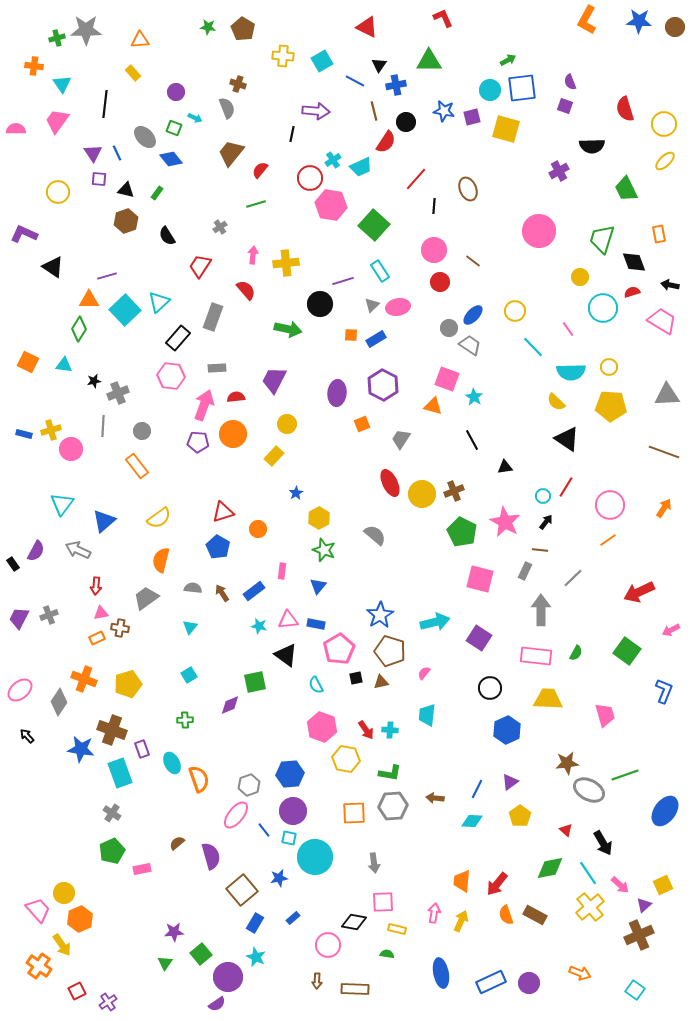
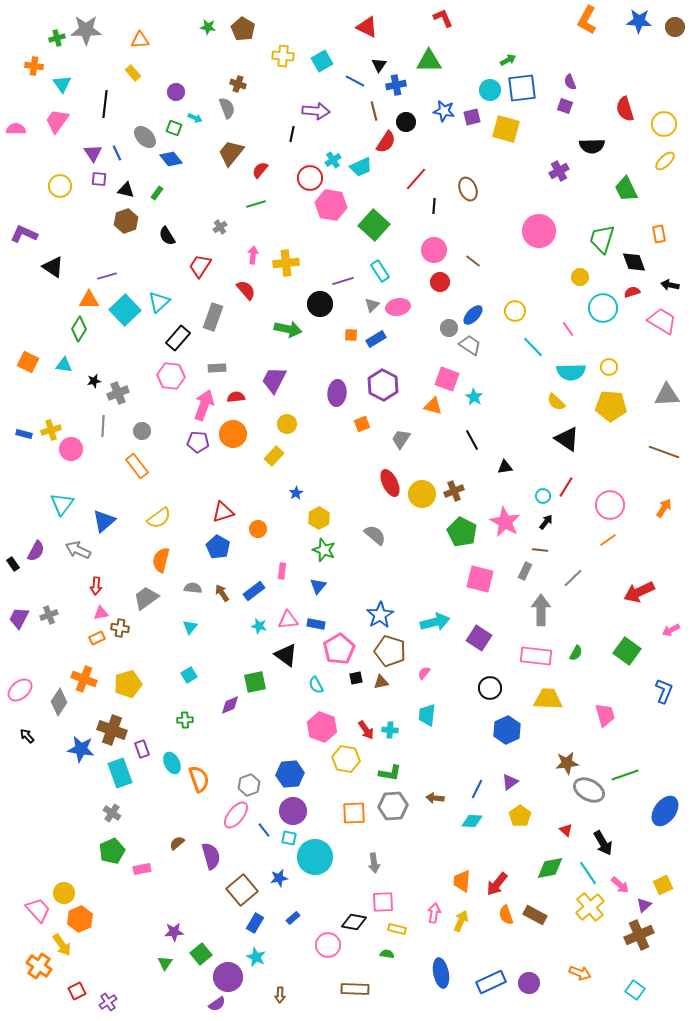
yellow circle at (58, 192): moved 2 px right, 6 px up
brown arrow at (317, 981): moved 37 px left, 14 px down
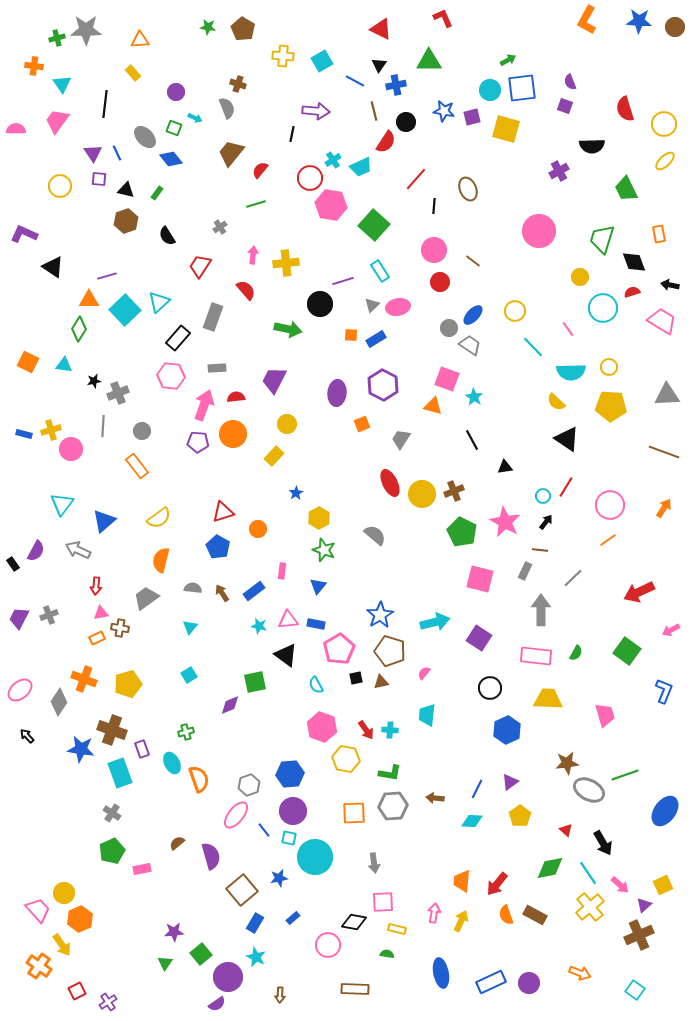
red triangle at (367, 27): moved 14 px right, 2 px down
green cross at (185, 720): moved 1 px right, 12 px down; rotated 14 degrees counterclockwise
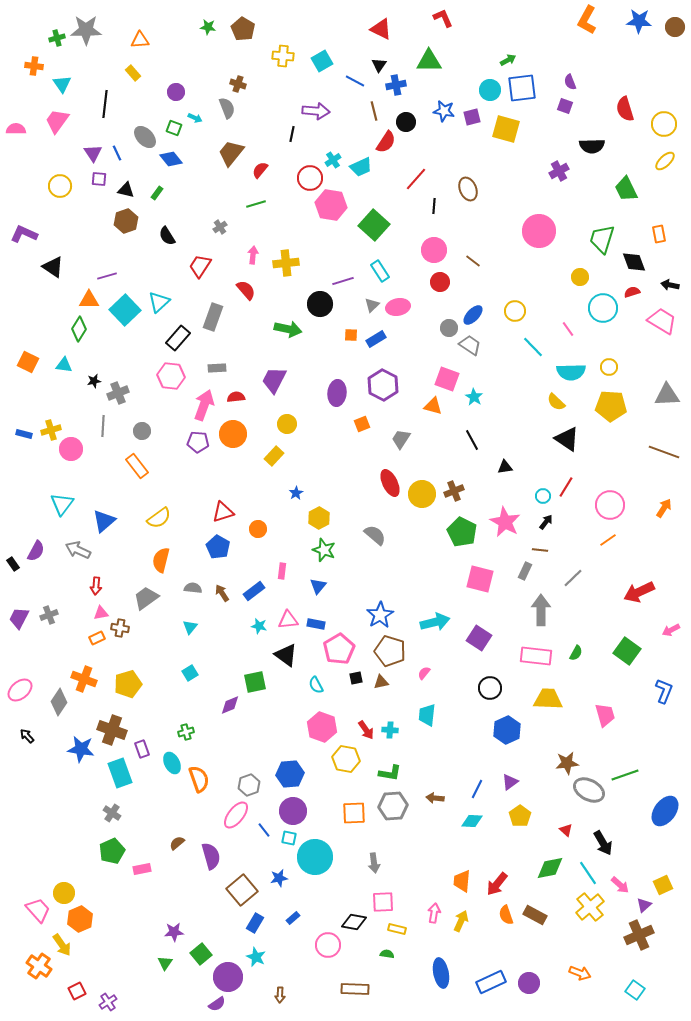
cyan square at (189, 675): moved 1 px right, 2 px up
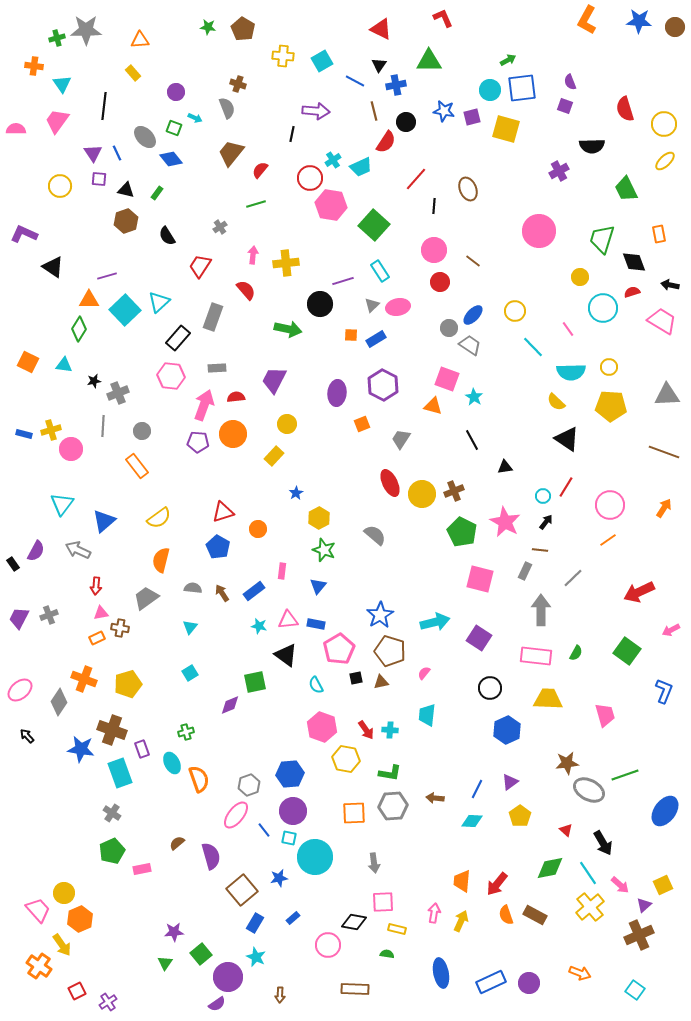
black line at (105, 104): moved 1 px left, 2 px down
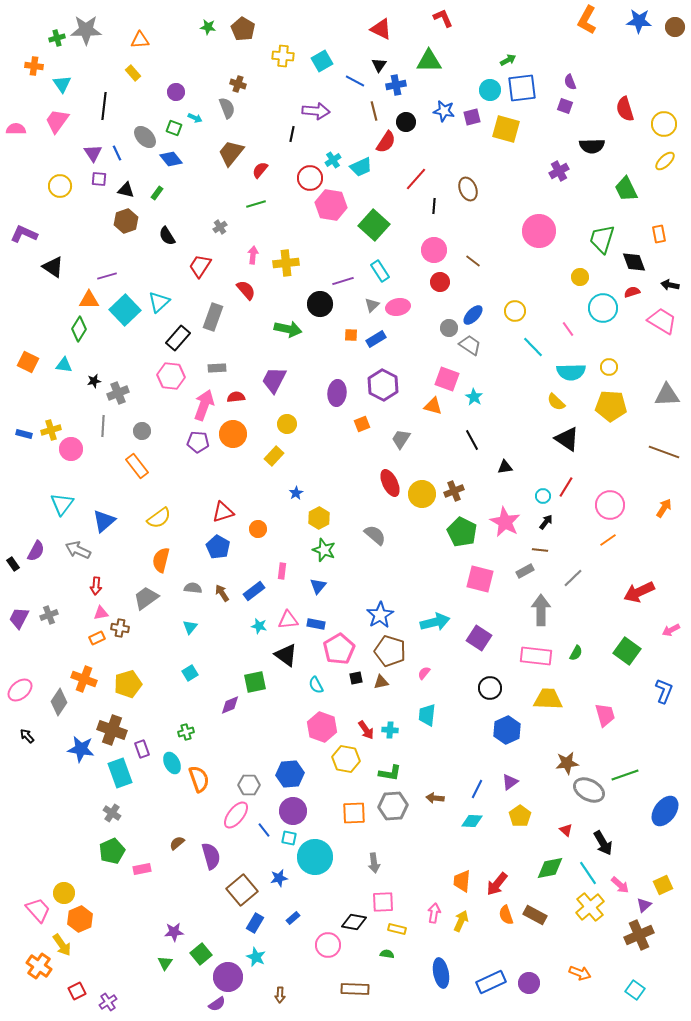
gray rectangle at (525, 571): rotated 36 degrees clockwise
gray hexagon at (249, 785): rotated 20 degrees clockwise
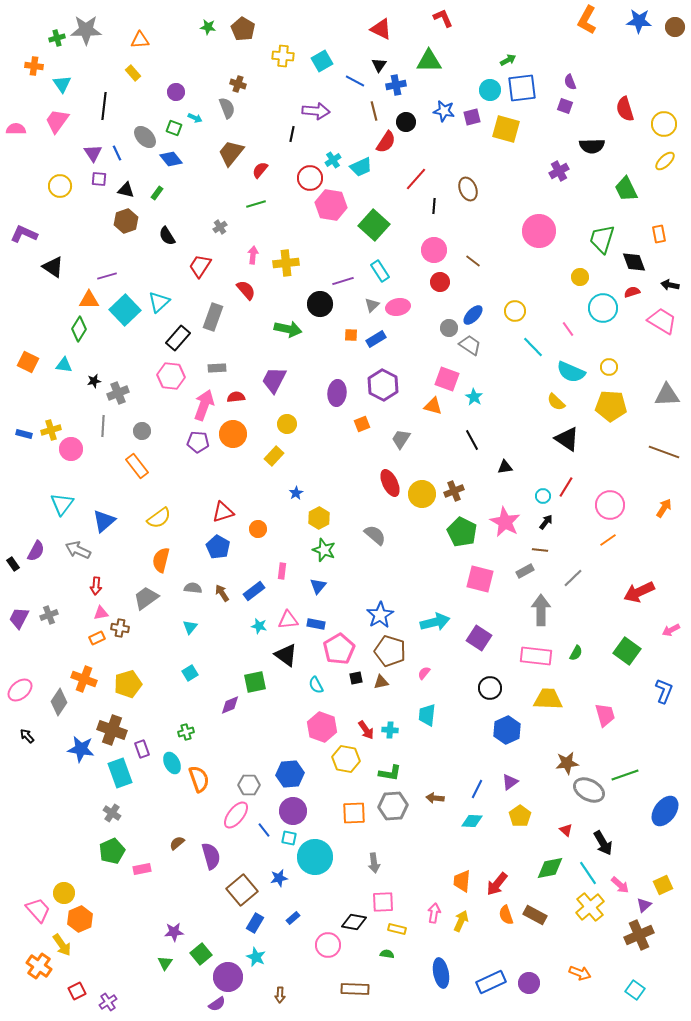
cyan semicircle at (571, 372): rotated 24 degrees clockwise
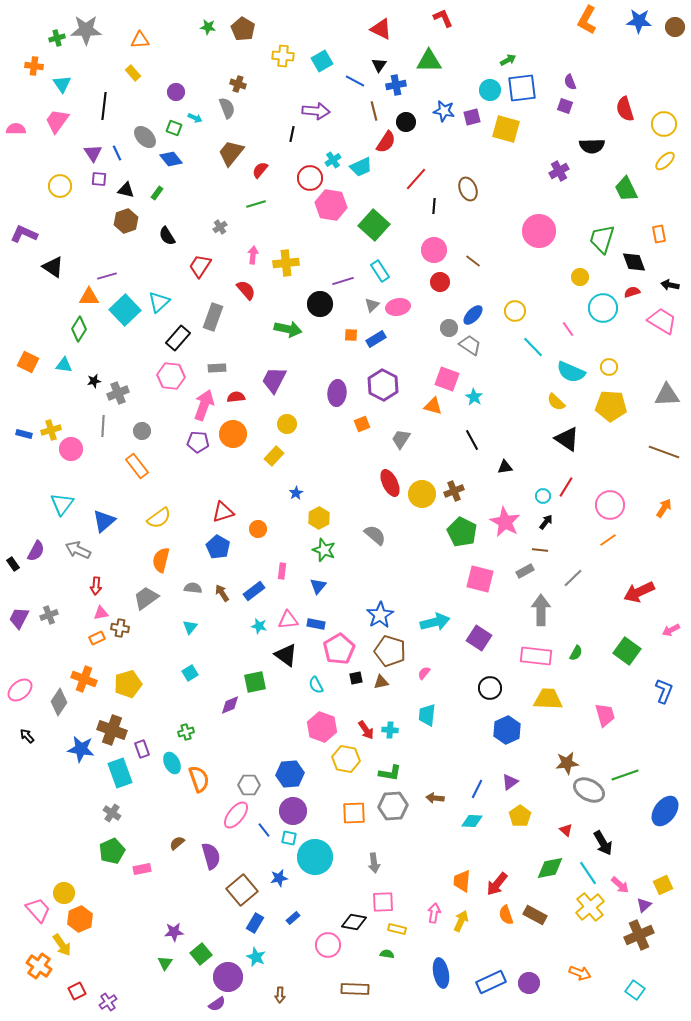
orange triangle at (89, 300): moved 3 px up
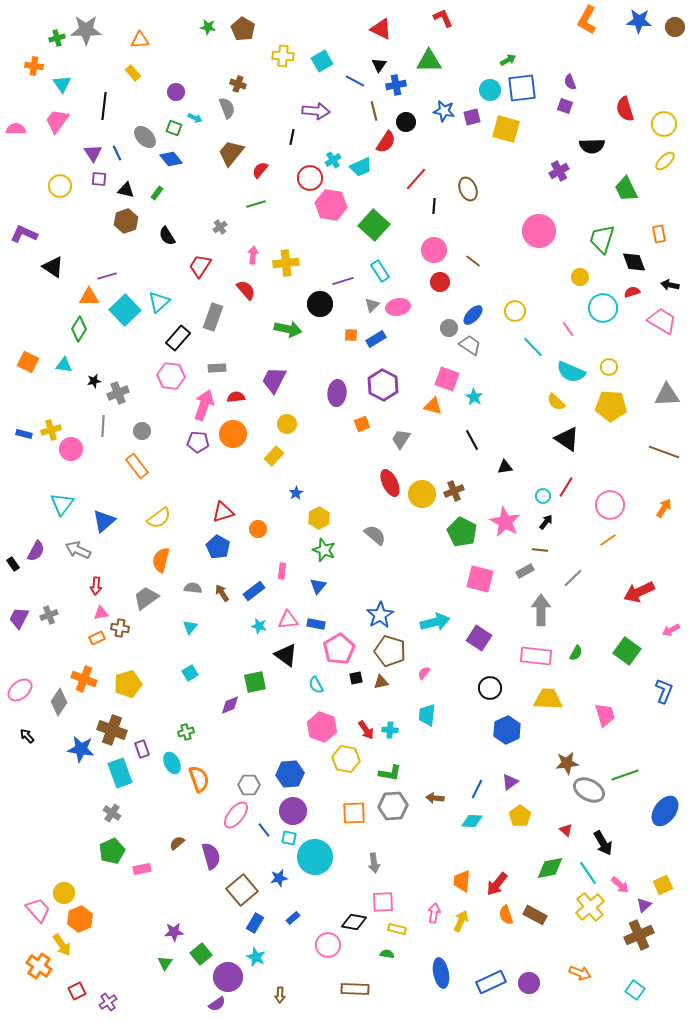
black line at (292, 134): moved 3 px down
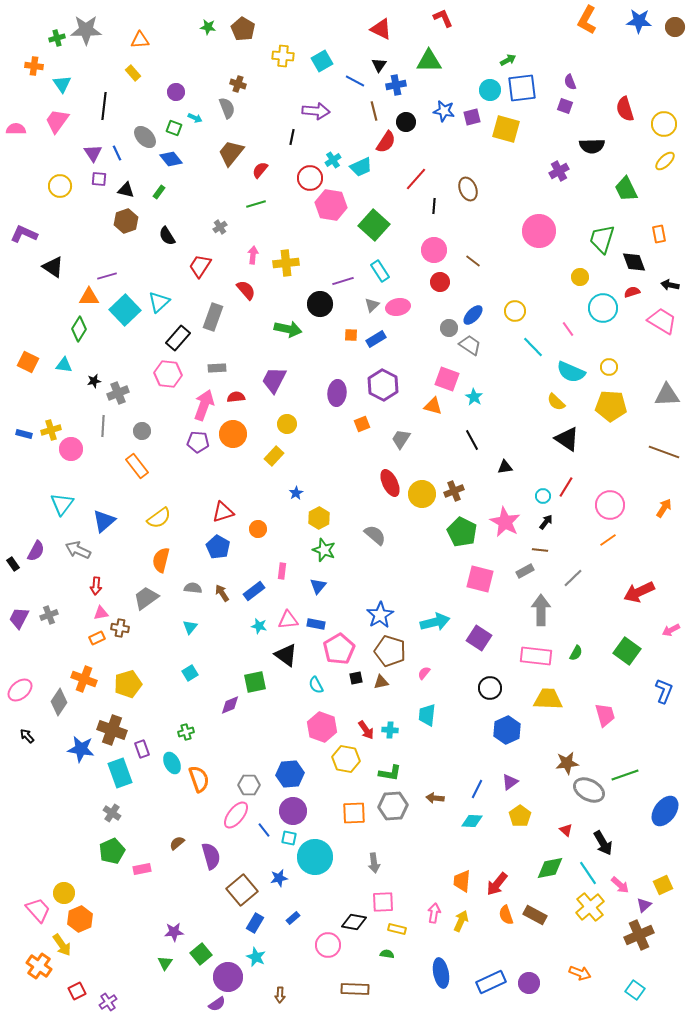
green rectangle at (157, 193): moved 2 px right, 1 px up
pink hexagon at (171, 376): moved 3 px left, 2 px up
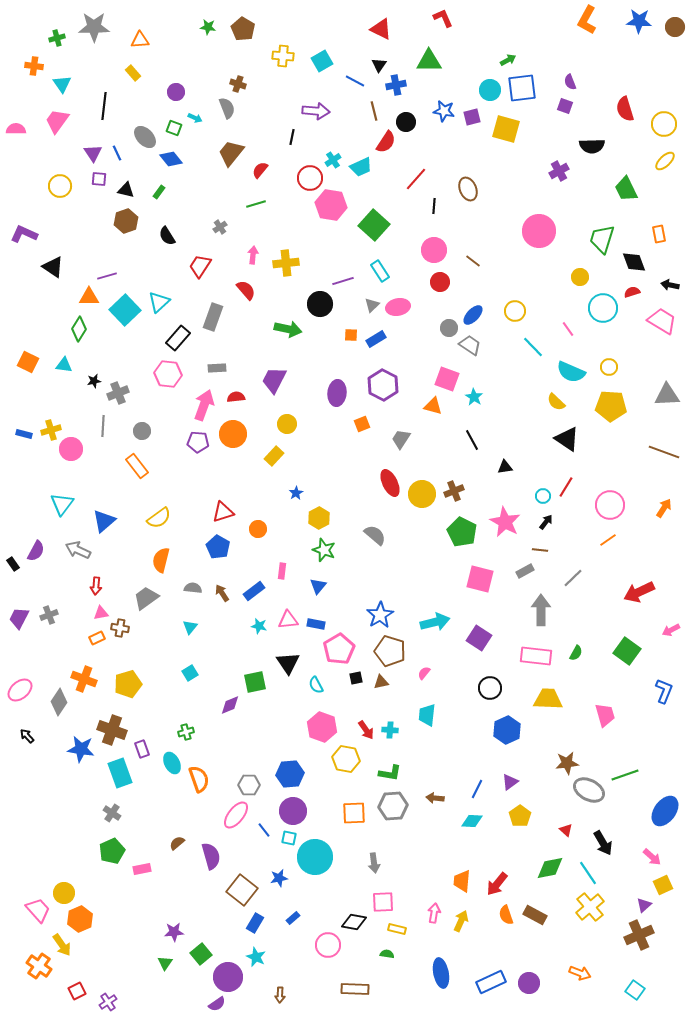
gray star at (86, 30): moved 8 px right, 3 px up
black triangle at (286, 655): moved 2 px right, 8 px down; rotated 20 degrees clockwise
pink arrow at (620, 885): moved 32 px right, 28 px up
brown square at (242, 890): rotated 12 degrees counterclockwise
